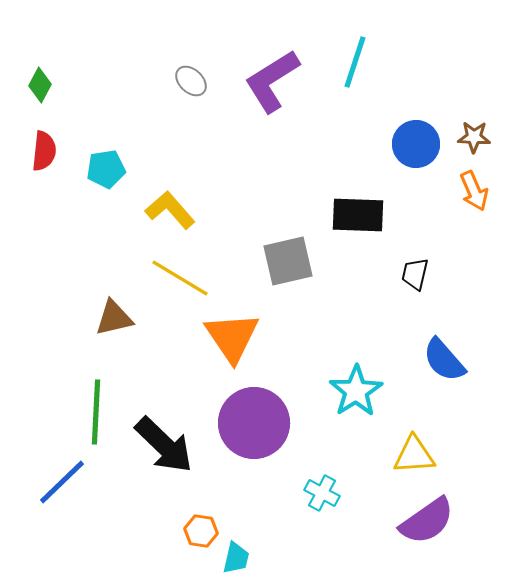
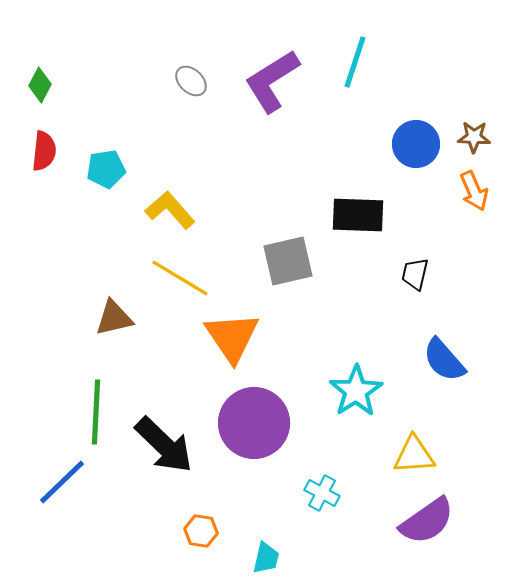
cyan trapezoid: moved 30 px right
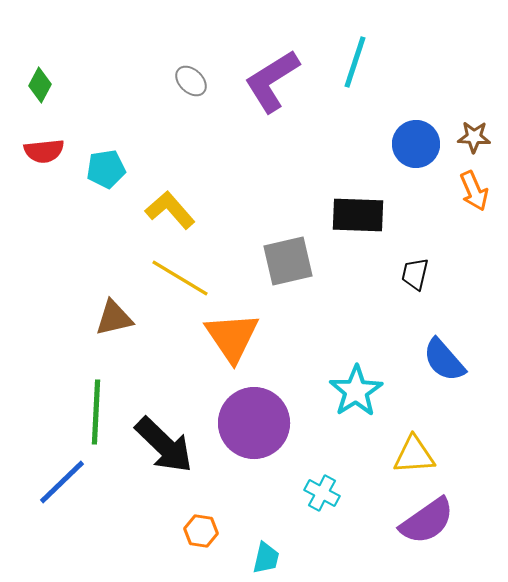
red semicircle: rotated 78 degrees clockwise
